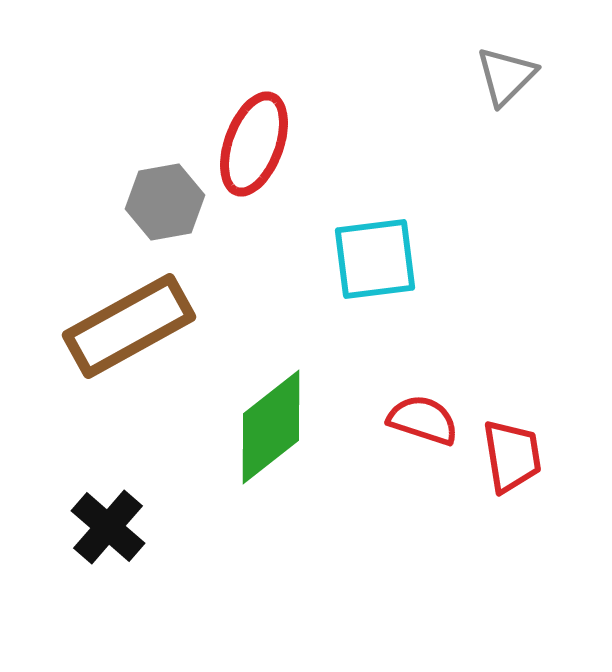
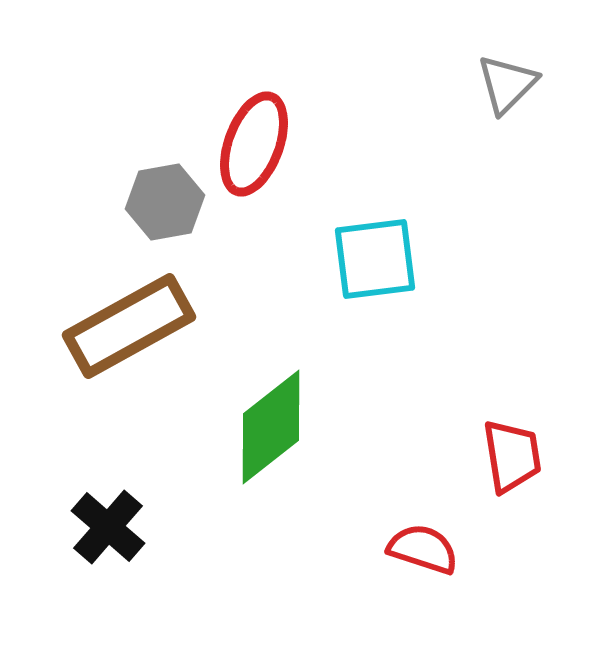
gray triangle: moved 1 px right, 8 px down
red semicircle: moved 129 px down
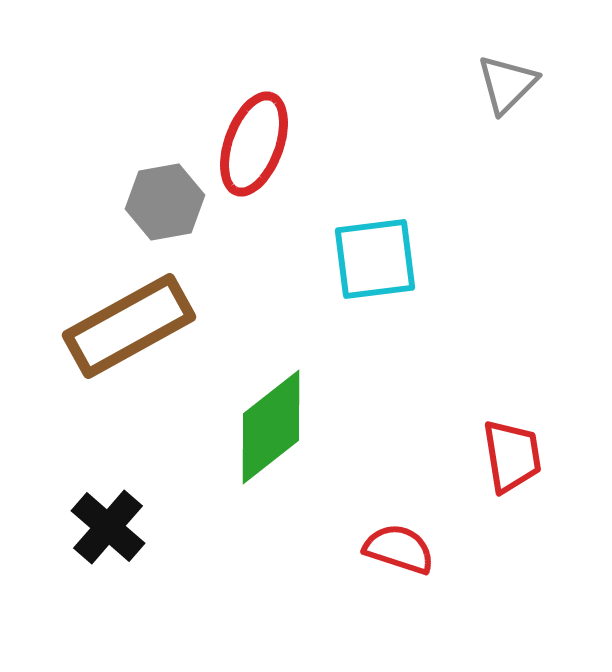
red semicircle: moved 24 px left
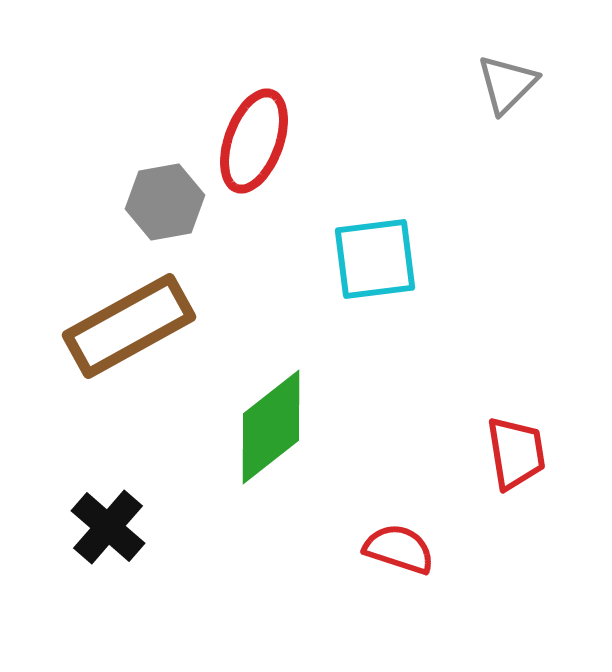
red ellipse: moved 3 px up
red trapezoid: moved 4 px right, 3 px up
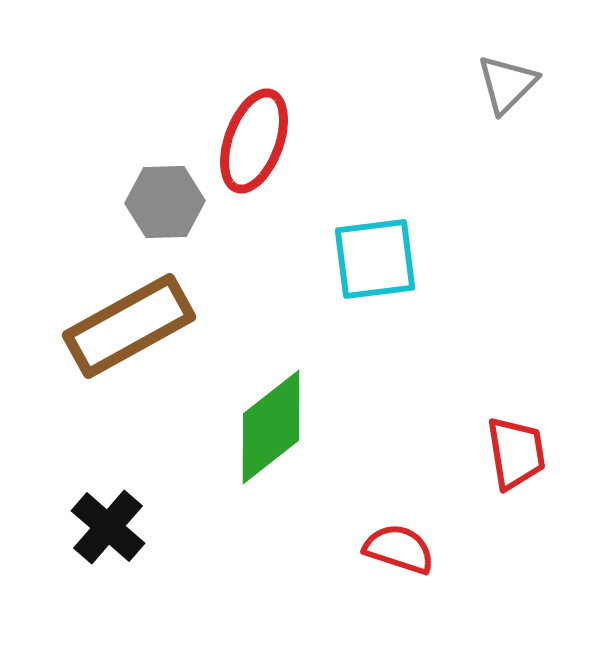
gray hexagon: rotated 8 degrees clockwise
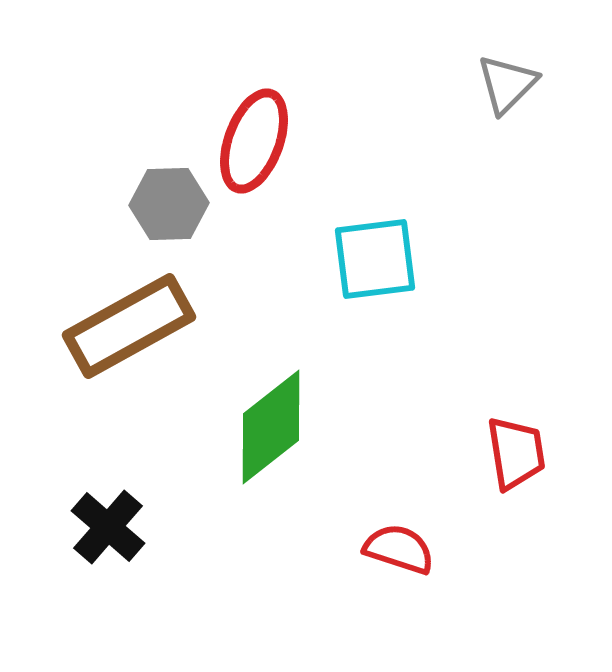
gray hexagon: moved 4 px right, 2 px down
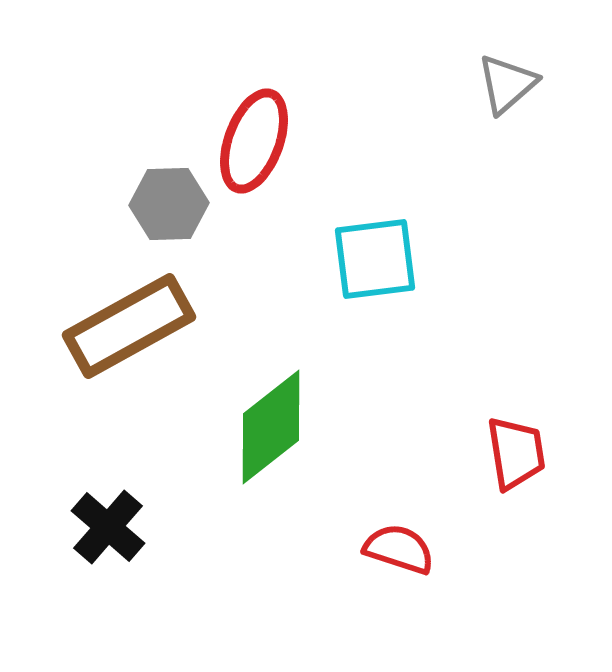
gray triangle: rotated 4 degrees clockwise
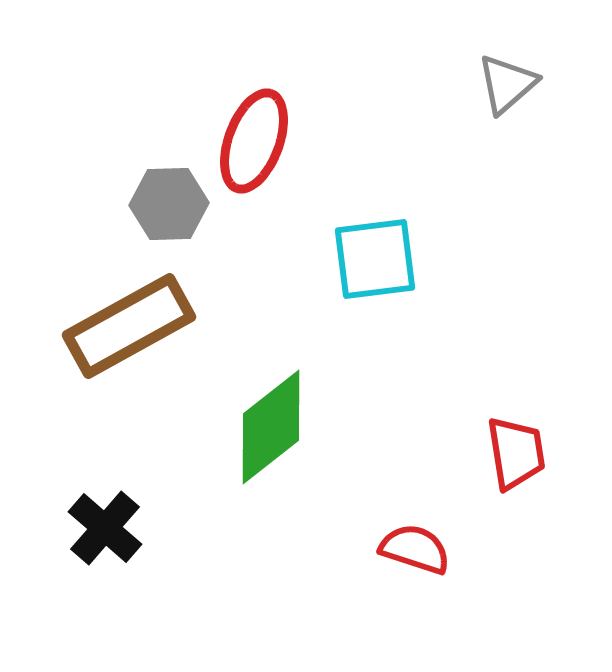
black cross: moved 3 px left, 1 px down
red semicircle: moved 16 px right
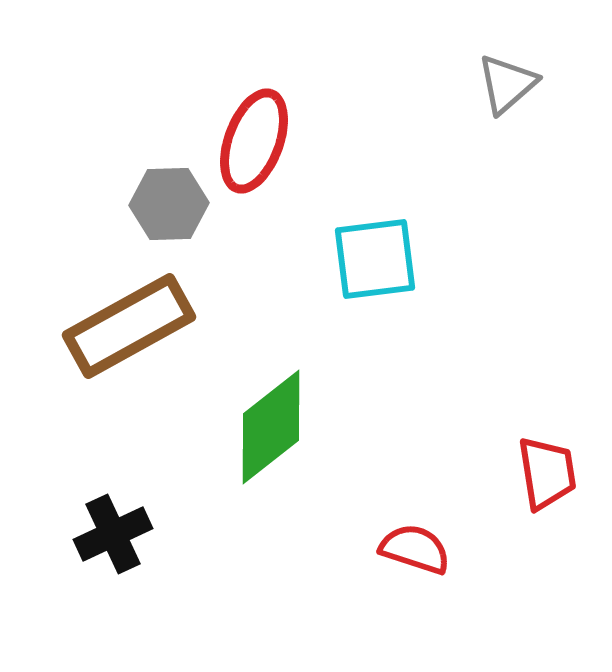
red trapezoid: moved 31 px right, 20 px down
black cross: moved 8 px right, 6 px down; rotated 24 degrees clockwise
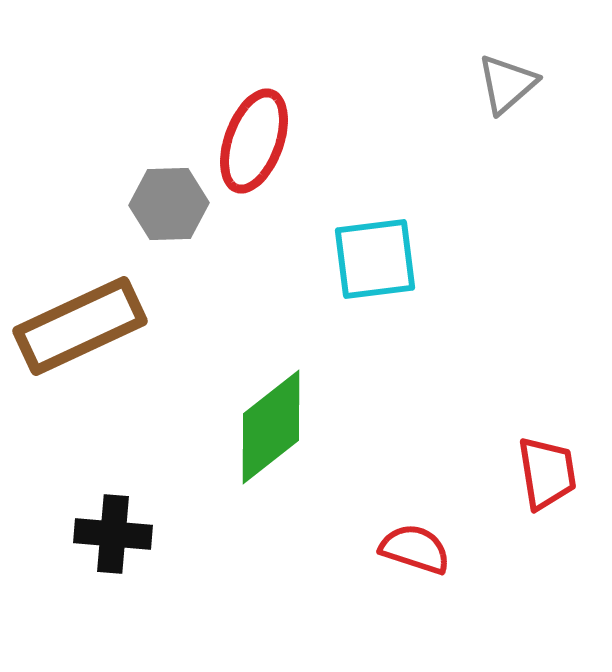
brown rectangle: moved 49 px left; rotated 4 degrees clockwise
black cross: rotated 30 degrees clockwise
